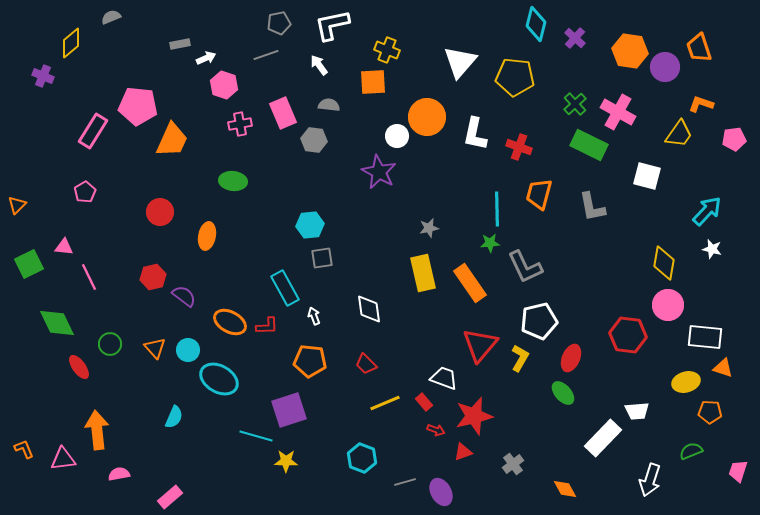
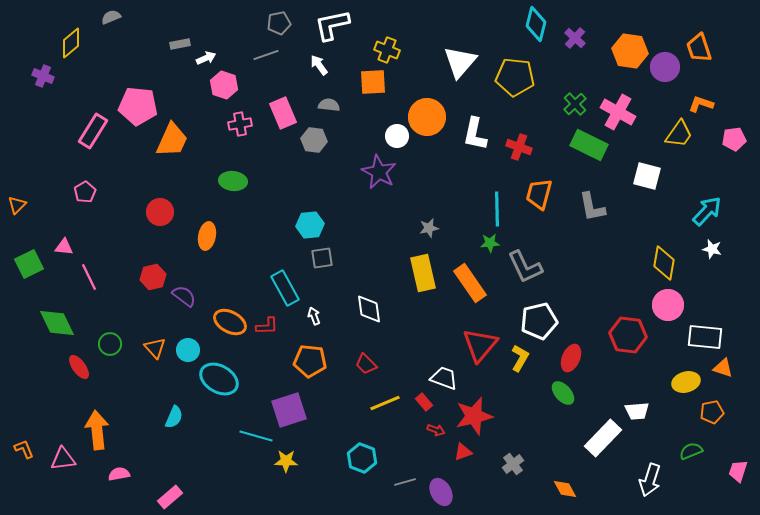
orange pentagon at (710, 412): moved 2 px right; rotated 15 degrees counterclockwise
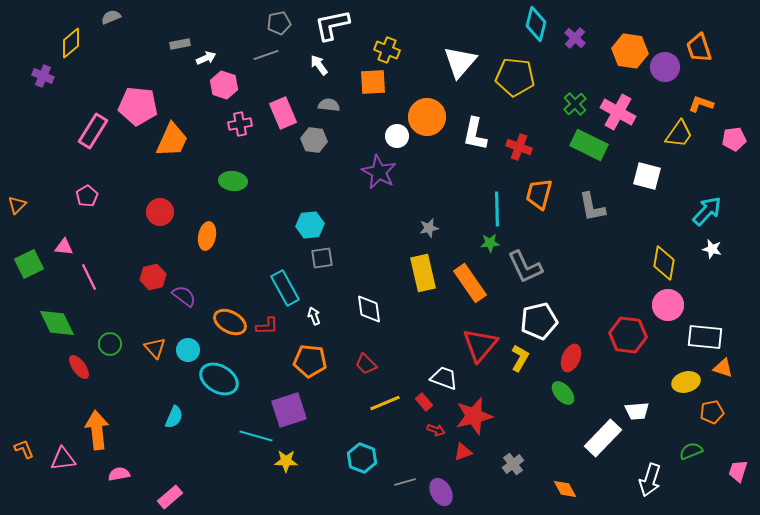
pink pentagon at (85, 192): moved 2 px right, 4 px down
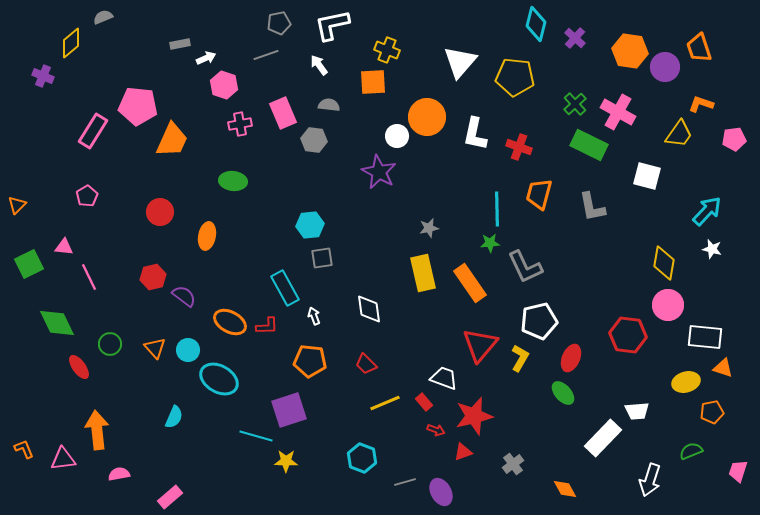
gray semicircle at (111, 17): moved 8 px left
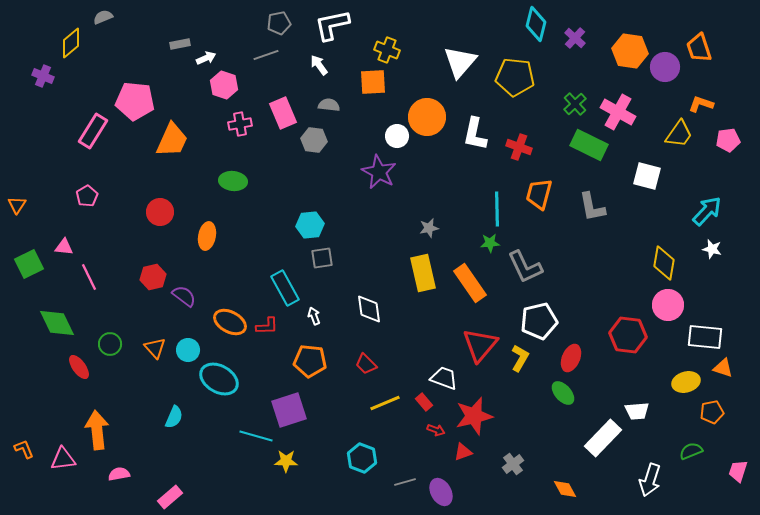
pink pentagon at (138, 106): moved 3 px left, 5 px up
pink pentagon at (734, 139): moved 6 px left, 1 px down
orange triangle at (17, 205): rotated 12 degrees counterclockwise
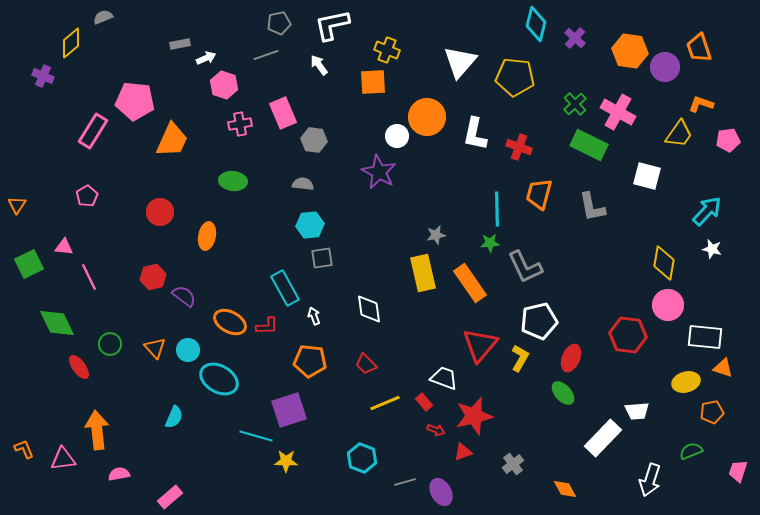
gray semicircle at (329, 105): moved 26 px left, 79 px down
gray star at (429, 228): moved 7 px right, 7 px down
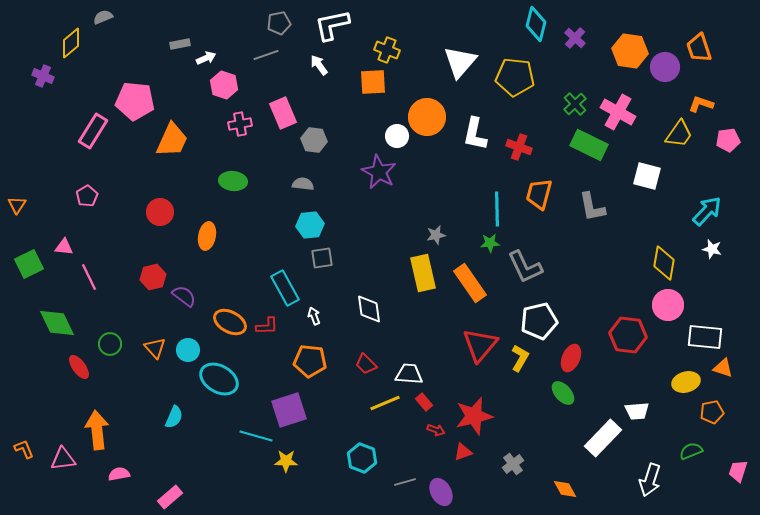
white trapezoid at (444, 378): moved 35 px left, 4 px up; rotated 16 degrees counterclockwise
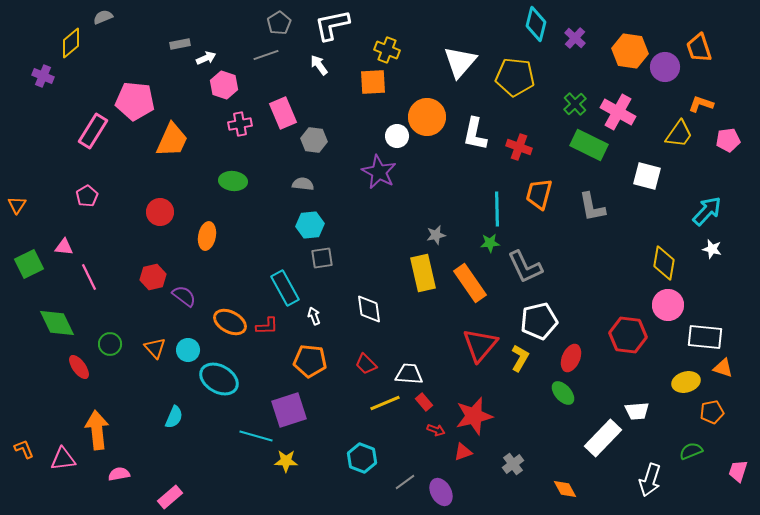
gray pentagon at (279, 23): rotated 20 degrees counterclockwise
gray line at (405, 482): rotated 20 degrees counterclockwise
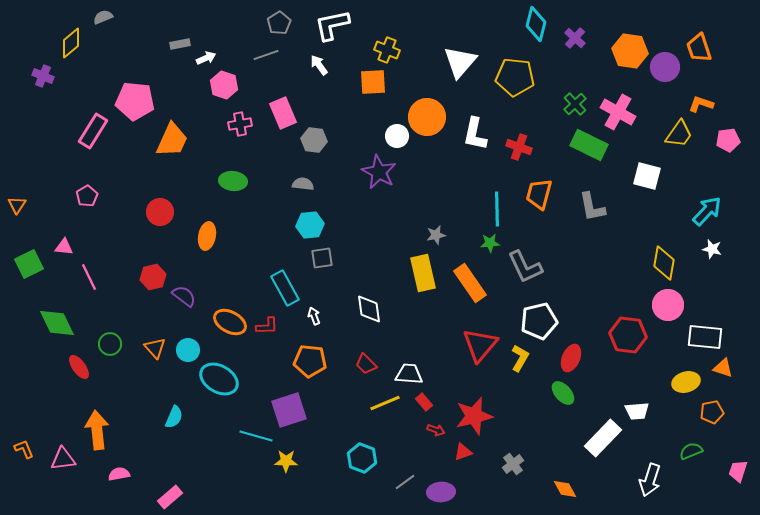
purple ellipse at (441, 492): rotated 64 degrees counterclockwise
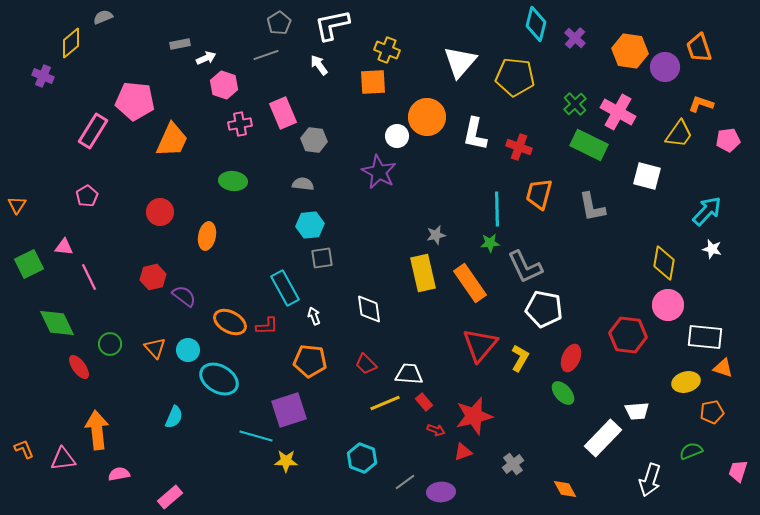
white pentagon at (539, 321): moved 5 px right, 12 px up; rotated 24 degrees clockwise
